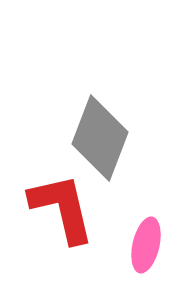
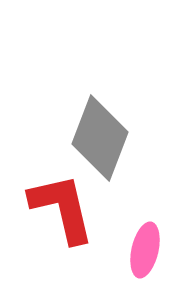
pink ellipse: moved 1 px left, 5 px down
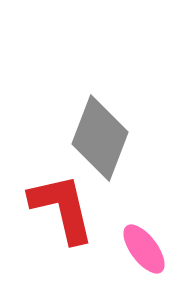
pink ellipse: moved 1 px left, 1 px up; rotated 50 degrees counterclockwise
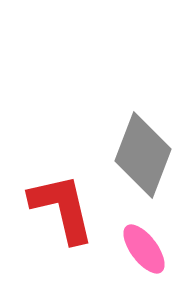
gray diamond: moved 43 px right, 17 px down
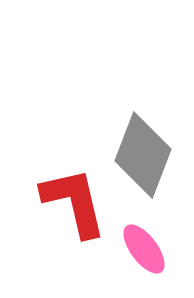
red L-shape: moved 12 px right, 6 px up
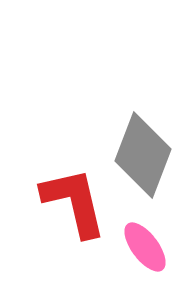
pink ellipse: moved 1 px right, 2 px up
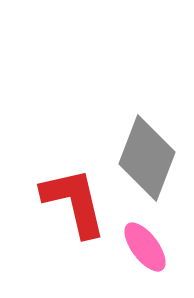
gray diamond: moved 4 px right, 3 px down
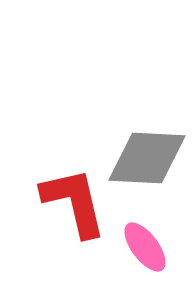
gray diamond: rotated 72 degrees clockwise
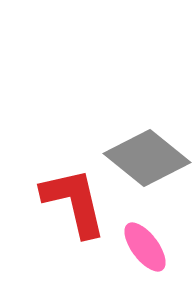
gray diamond: rotated 36 degrees clockwise
